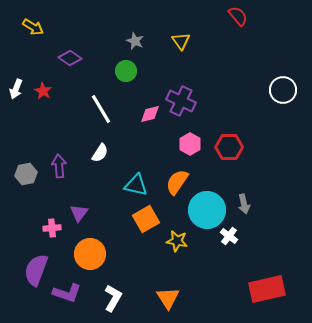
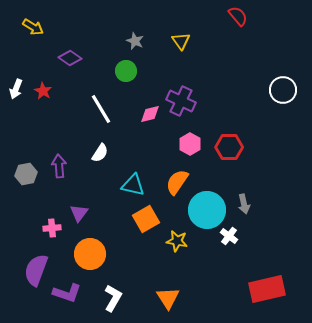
cyan triangle: moved 3 px left
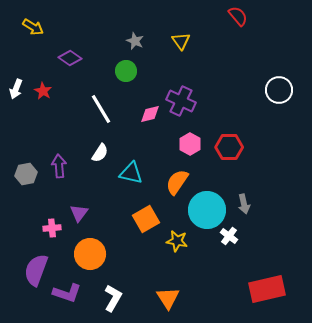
white circle: moved 4 px left
cyan triangle: moved 2 px left, 12 px up
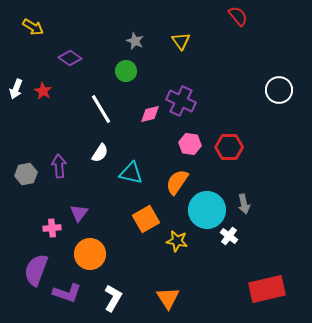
pink hexagon: rotated 20 degrees counterclockwise
